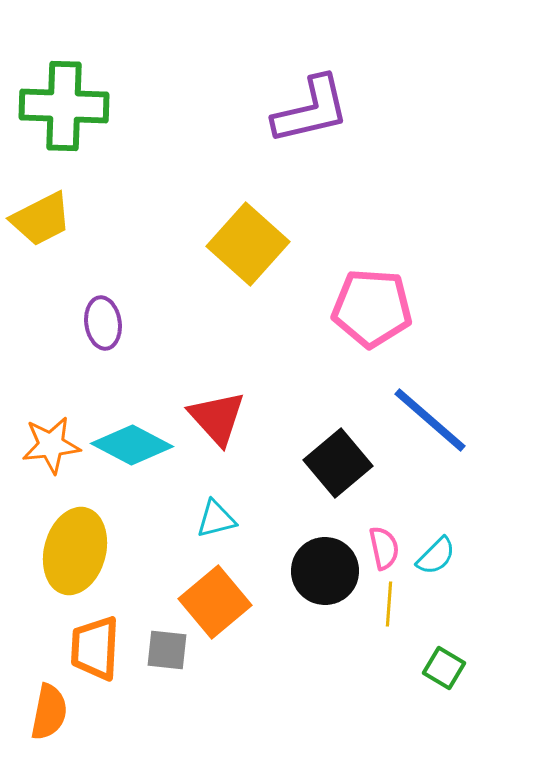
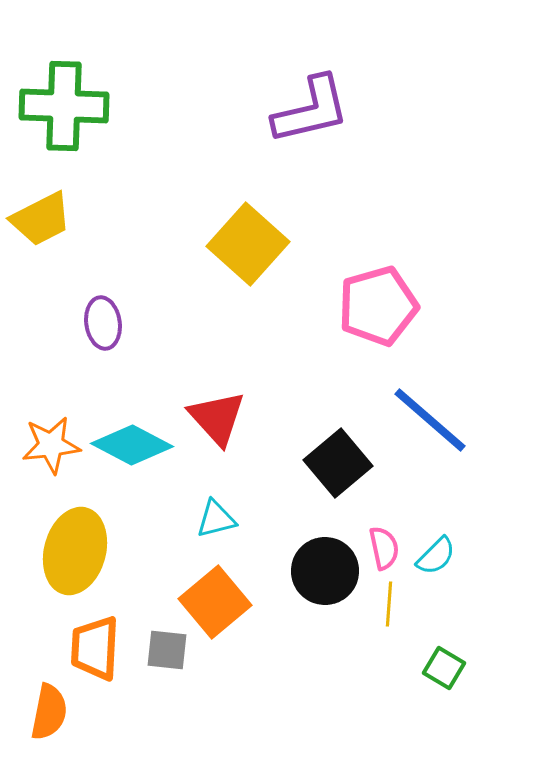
pink pentagon: moved 6 px right, 2 px up; rotated 20 degrees counterclockwise
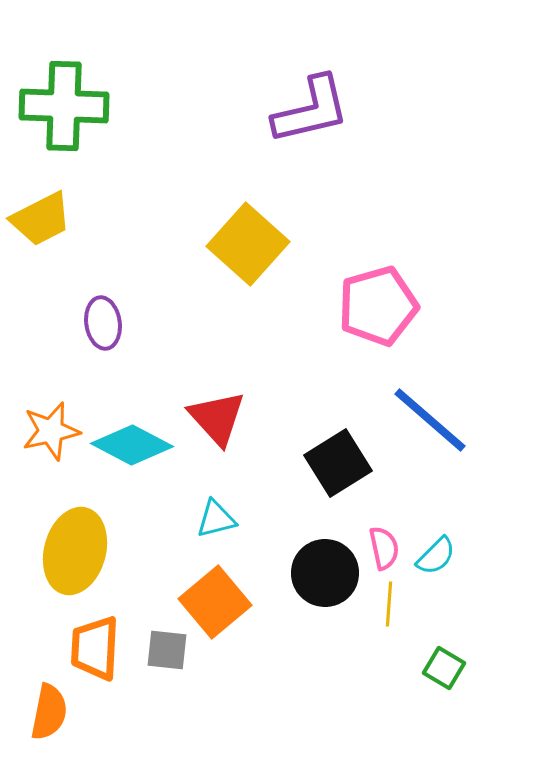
orange star: moved 14 px up; rotated 6 degrees counterclockwise
black square: rotated 8 degrees clockwise
black circle: moved 2 px down
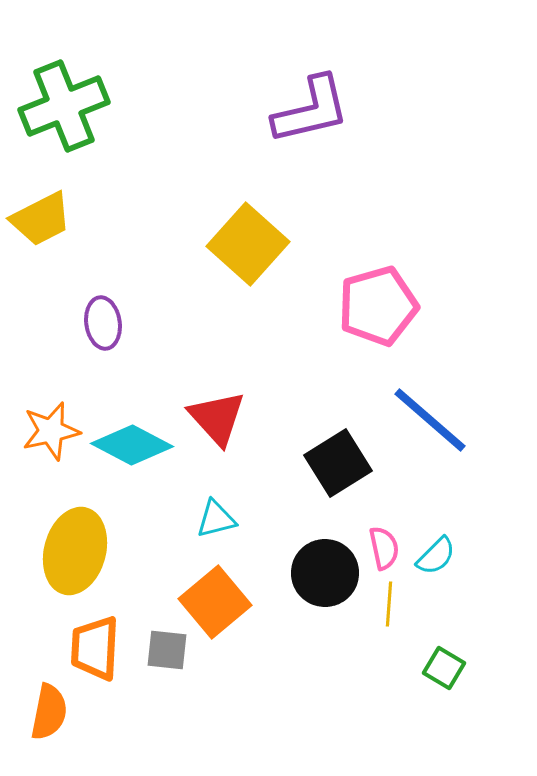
green cross: rotated 24 degrees counterclockwise
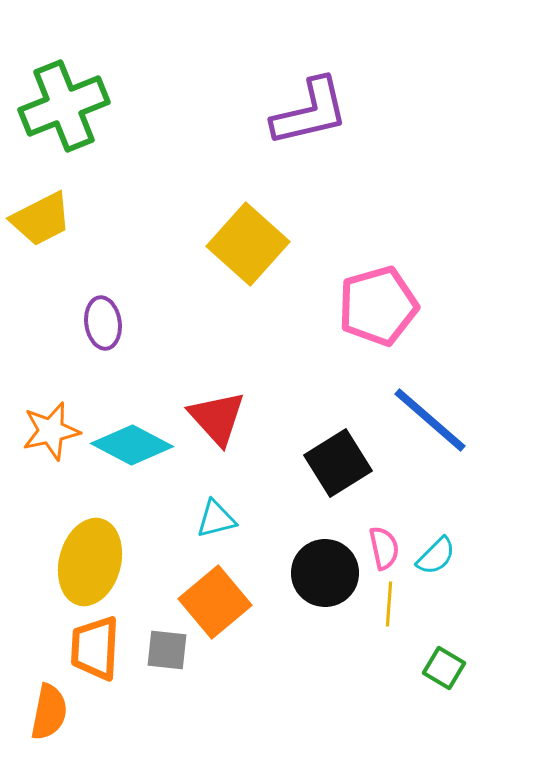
purple L-shape: moved 1 px left, 2 px down
yellow ellipse: moved 15 px right, 11 px down
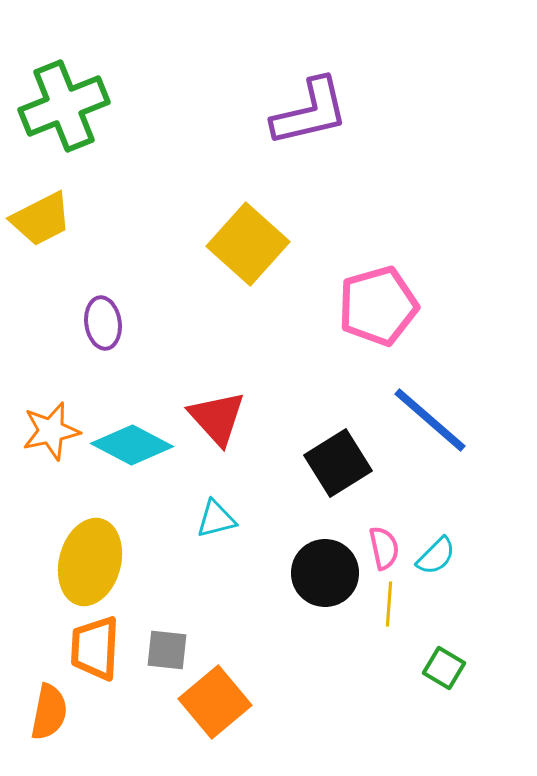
orange square: moved 100 px down
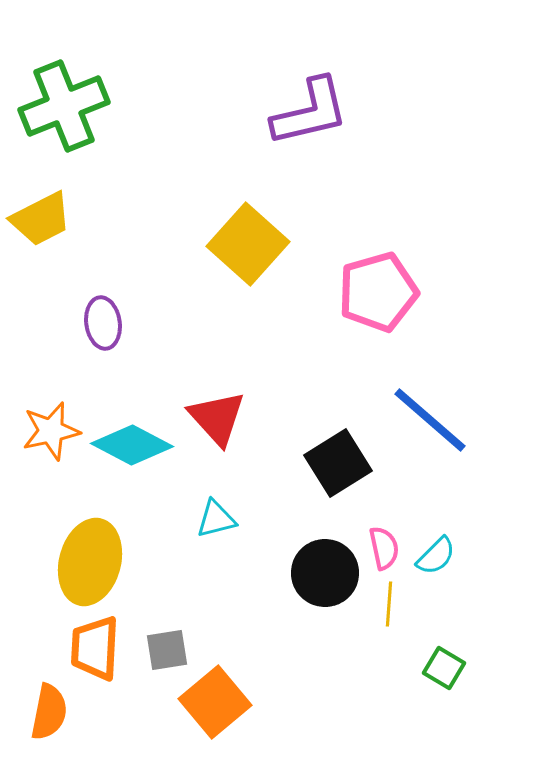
pink pentagon: moved 14 px up
gray square: rotated 15 degrees counterclockwise
